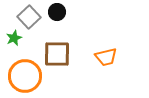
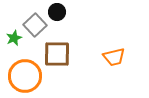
gray square: moved 6 px right, 8 px down
orange trapezoid: moved 8 px right
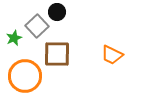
gray square: moved 2 px right, 1 px down
orange trapezoid: moved 2 px left, 2 px up; rotated 40 degrees clockwise
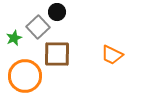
gray square: moved 1 px right, 1 px down
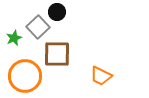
orange trapezoid: moved 11 px left, 21 px down
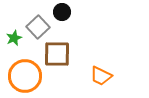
black circle: moved 5 px right
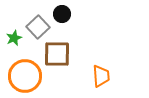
black circle: moved 2 px down
orange trapezoid: rotated 120 degrees counterclockwise
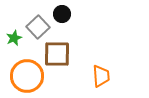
orange circle: moved 2 px right
